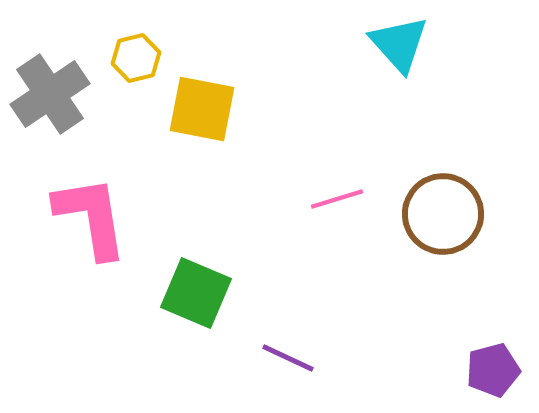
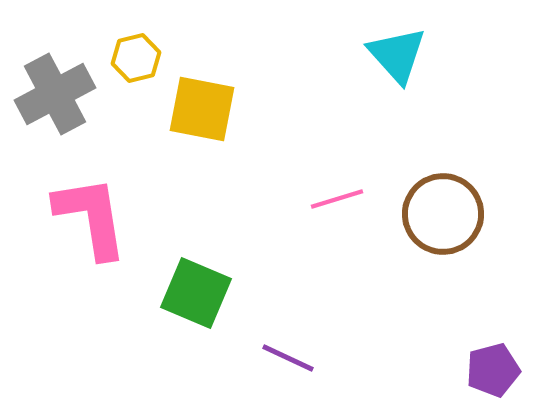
cyan triangle: moved 2 px left, 11 px down
gray cross: moved 5 px right; rotated 6 degrees clockwise
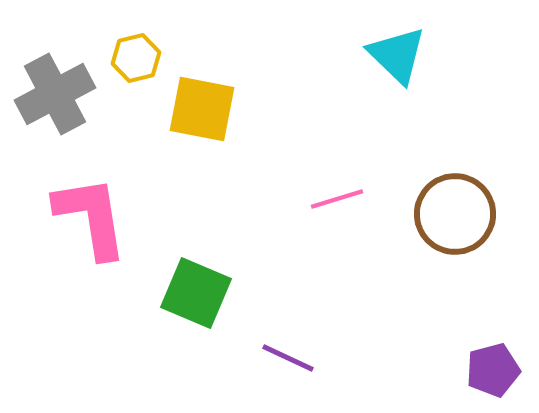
cyan triangle: rotated 4 degrees counterclockwise
brown circle: moved 12 px right
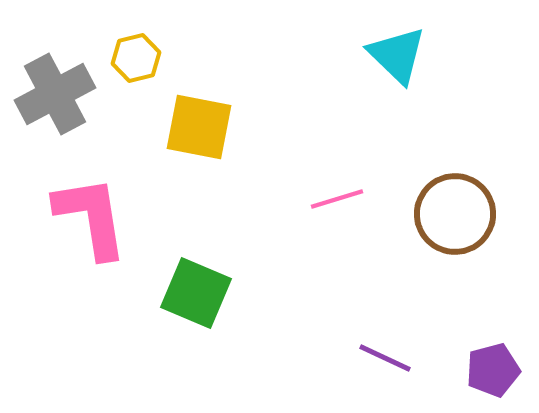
yellow square: moved 3 px left, 18 px down
purple line: moved 97 px right
